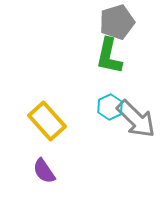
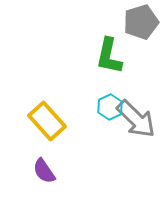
gray pentagon: moved 24 px right
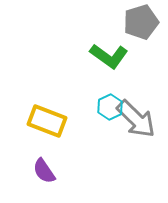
green L-shape: rotated 66 degrees counterclockwise
yellow rectangle: rotated 27 degrees counterclockwise
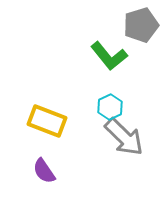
gray pentagon: moved 3 px down
green L-shape: rotated 15 degrees clockwise
gray arrow: moved 12 px left, 18 px down
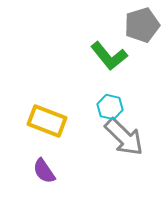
gray pentagon: moved 1 px right
cyan hexagon: rotated 20 degrees counterclockwise
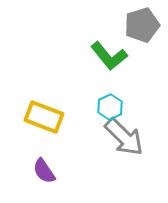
cyan hexagon: rotated 20 degrees clockwise
yellow rectangle: moved 3 px left, 4 px up
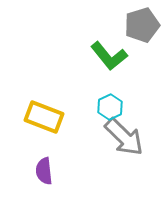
purple semicircle: rotated 28 degrees clockwise
